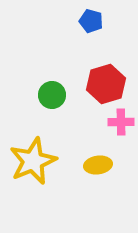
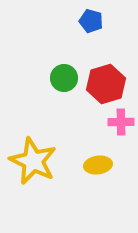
green circle: moved 12 px right, 17 px up
yellow star: rotated 24 degrees counterclockwise
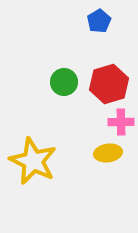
blue pentagon: moved 8 px right; rotated 25 degrees clockwise
green circle: moved 4 px down
red hexagon: moved 3 px right
yellow ellipse: moved 10 px right, 12 px up
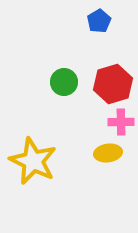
red hexagon: moved 4 px right
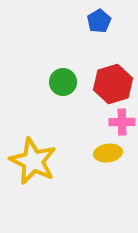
green circle: moved 1 px left
pink cross: moved 1 px right
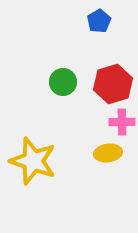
yellow star: rotated 6 degrees counterclockwise
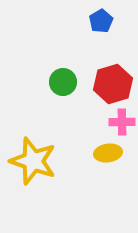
blue pentagon: moved 2 px right
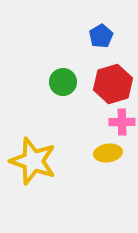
blue pentagon: moved 15 px down
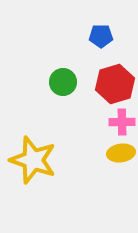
blue pentagon: rotated 30 degrees clockwise
red hexagon: moved 2 px right
yellow ellipse: moved 13 px right
yellow star: moved 1 px up
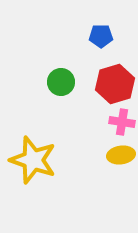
green circle: moved 2 px left
pink cross: rotated 10 degrees clockwise
yellow ellipse: moved 2 px down
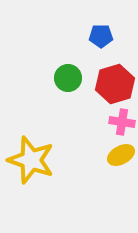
green circle: moved 7 px right, 4 px up
yellow ellipse: rotated 20 degrees counterclockwise
yellow star: moved 2 px left
